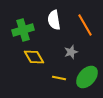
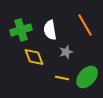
white semicircle: moved 4 px left, 10 px down
green cross: moved 2 px left
gray star: moved 5 px left
yellow diamond: rotated 10 degrees clockwise
yellow line: moved 3 px right
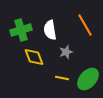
green ellipse: moved 1 px right, 2 px down
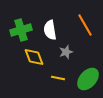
yellow line: moved 4 px left
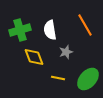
green cross: moved 1 px left
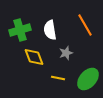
gray star: moved 1 px down
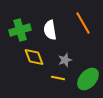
orange line: moved 2 px left, 2 px up
gray star: moved 1 px left, 7 px down
